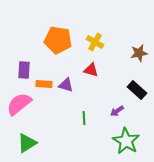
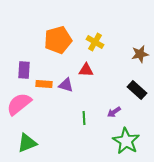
orange pentagon: rotated 24 degrees counterclockwise
brown star: moved 1 px right, 1 px down
red triangle: moved 5 px left; rotated 14 degrees counterclockwise
purple arrow: moved 3 px left, 1 px down
green triangle: rotated 10 degrees clockwise
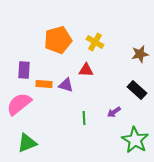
green star: moved 9 px right, 1 px up
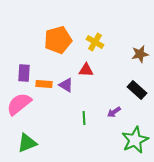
purple rectangle: moved 3 px down
purple triangle: rotated 14 degrees clockwise
green star: rotated 16 degrees clockwise
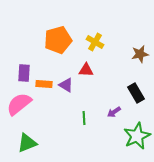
black rectangle: moved 1 px left, 3 px down; rotated 18 degrees clockwise
green star: moved 2 px right, 4 px up
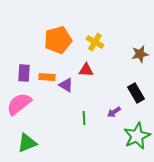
orange rectangle: moved 3 px right, 7 px up
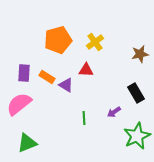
yellow cross: rotated 24 degrees clockwise
orange rectangle: rotated 28 degrees clockwise
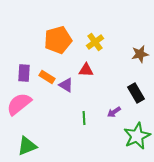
green triangle: moved 3 px down
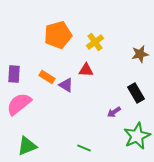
orange pentagon: moved 5 px up
purple rectangle: moved 10 px left, 1 px down
green line: moved 30 px down; rotated 64 degrees counterclockwise
